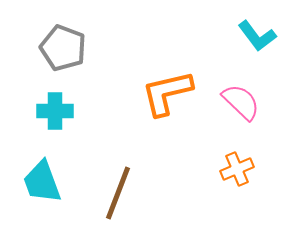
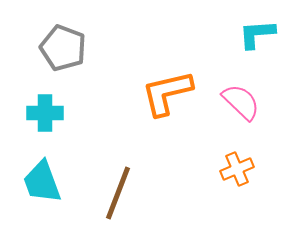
cyan L-shape: moved 2 px up; rotated 123 degrees clockwise
cyan cross: moved 10 px left, 2 px down
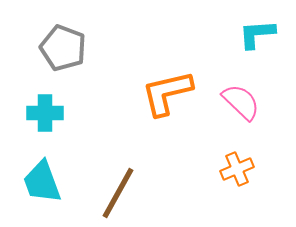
brown line: rotated 8 degrees clockwise
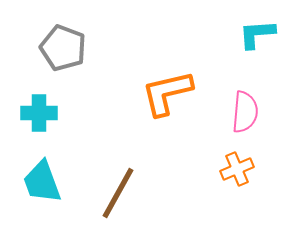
pink semicircle: moved 4 px right, 10 px down; rotated 51 degrees clockwise
cyan cross: moved 6 px left
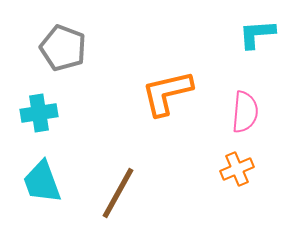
cyan cross: rotated 9 degrees counterclockwise
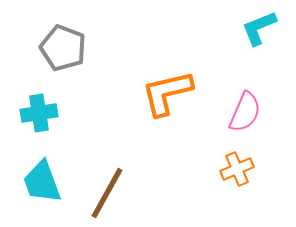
cyan L-shape: moved 2 px right, 6 px up; rotated 18 degrees counterclockwise
pink semicircle: rotated 18 degrees clockwise
brown line: moved 11 px left
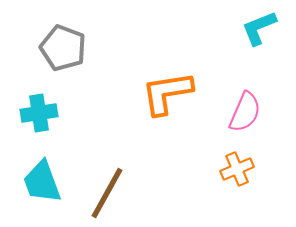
orange L-shape: rotated 4 degrees clockwise
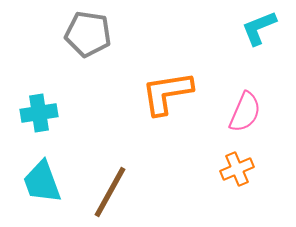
gray pentagon: moved 25 px right, 14 px up; rotated 12 degrees counterclockwise
brown line: moved 3 px right, 1 px up
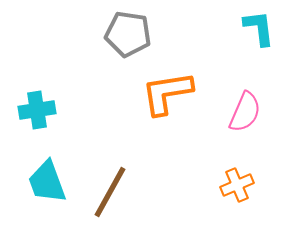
cyan L-shape: rotated 105 degrees clockwise
gray pentagon: moved 40 px right
cyan cross: moved 2 px left, 3 px up
orange cross: moved 16 px down
cyan trapezoid: moved 5 px right
